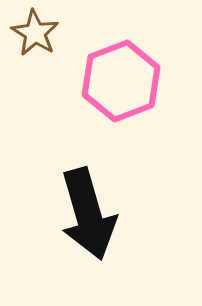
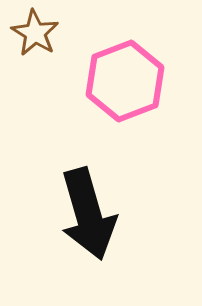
pink hexagon: moved 4 px right
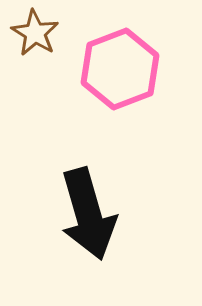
pink hexagon: moved 5 px left, 12 px up
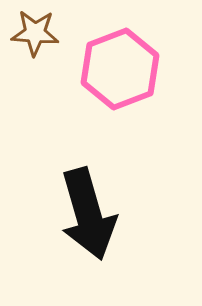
brown star: rotated 27 degrees counterclockwise
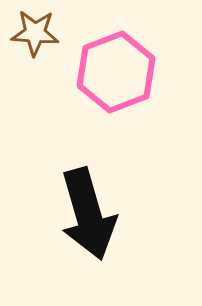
pink hexagon: moved 4 px left, 3 px down
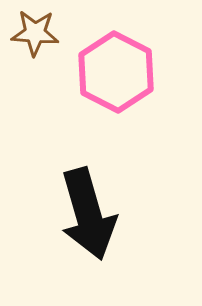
pink hexagon: rotated 12 degrees counterclockwise
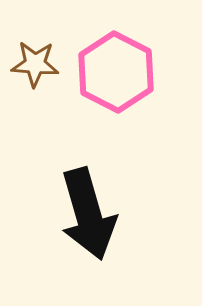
brown star: moved 31 px down
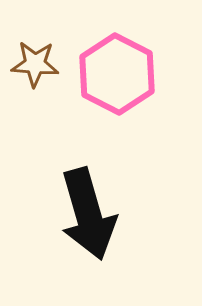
pink hexagon: moved 1 px right, 2 px down
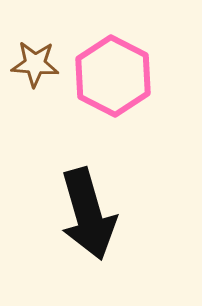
pink hexagon: moved 4 px left, 2 px down
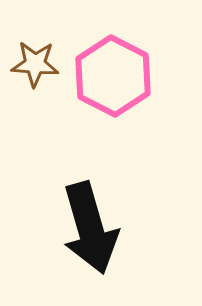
black arrow: moved 2 px right, 14 px down
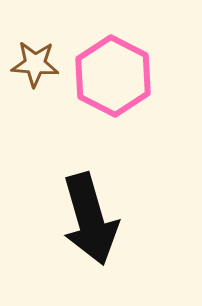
black arrow: moved 9 px up
